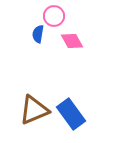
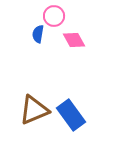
pink diamond: moved 2 px right, 1 px up
blue rectangle: moved 1 px down
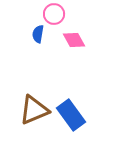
pink circle: moved 2 px up
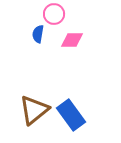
pink diamond: moved 2 px left; rotated 60 degrees counterclockwise
brown triangle: rotated 16 degrees counterclockwise
